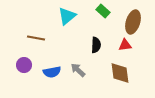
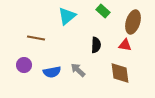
red triangle: rotated 16 degrees clockwise
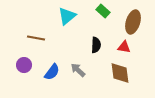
red triangle: moved 1 px left, 2 px down
blue semicircle: rotated 42 degrees counterclockwise
